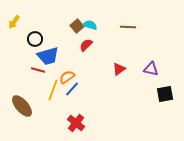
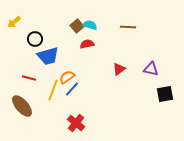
yellow arrow: rotated 16 degrees clockwise
red semicircle: moved 1 px right, 1 px up; rotated 32 degrees clockwise
red line: moved 9 px left, 8 px down
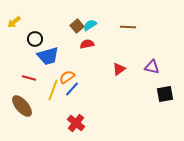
cyan semicircle: rotated 48 degrees counterclockwise
purple triangle: moved 1 px right, 2 px up
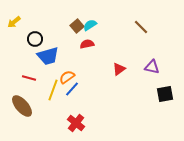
brown line: moved 13 px right; rotated 42 degrees clockwise
